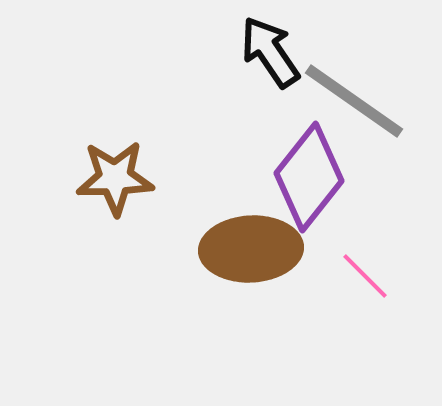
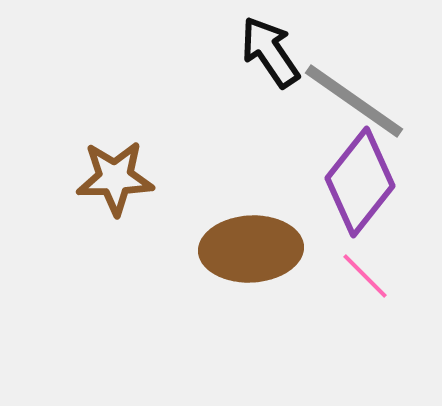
purple diamond: moved 51 px right, 5 px down
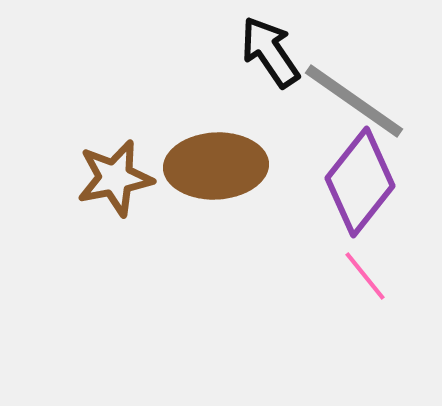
brown star: rotated 10 degrees counterclockwise
brown ellipse: moved 35 px left, 83 px up
pink line: rotated 6 degrees clockwise
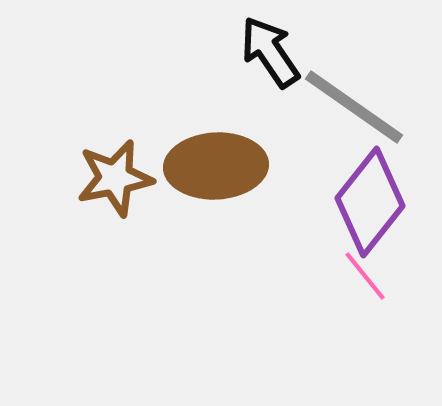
gray line: moved 6 px down
purple diamond: moved 10 px right, 20 px down
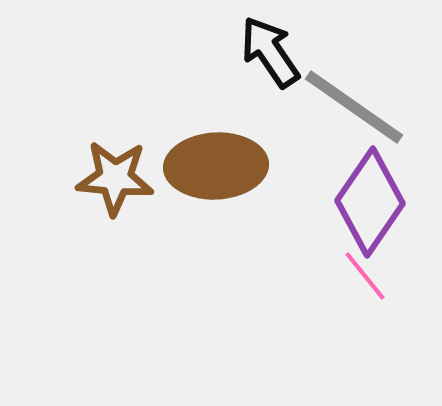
brown star: rotated 16 degrees clockwise
purple diamond: rotated 4 degrees counterclockwise
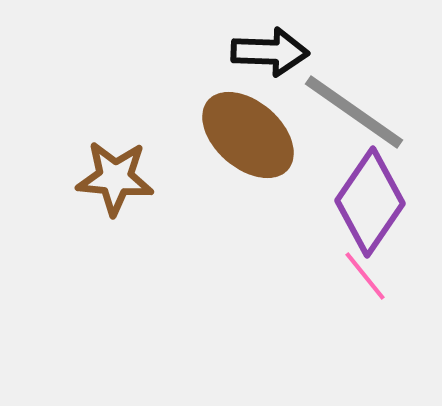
black arrow: rotated 126 degrees clockwise
gray line: moved 5 px down
brown ellipse: moved 32 px right, 31 px up; rotated 44 degrees clockwise
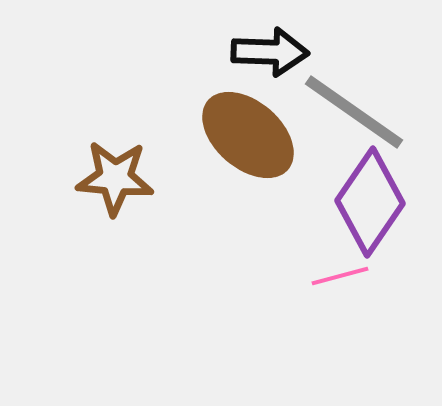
pink line: moved 25 px left; rotated 66 degrees counterclockwise
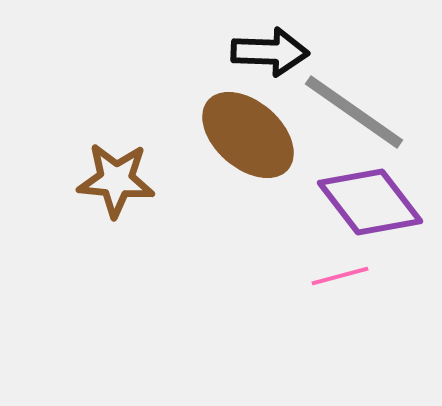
brown star: moved 1 px right, 2 px down
purple diamond: rotated 72 degrees counterclockwise
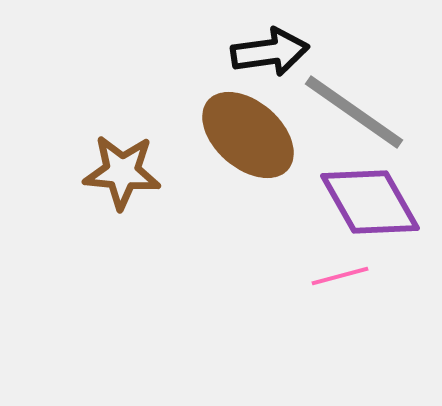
black arrow: rotated 10 degrees counterclockwise
brown star: moved 6 px right, 8 px up
purple diamond: rotated 8 degrees clockwise
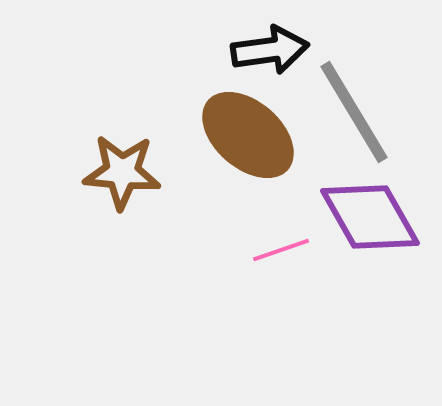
black arrow: moved 2 px up
gray line: rotated 24 degrees clockwise
purple diamond: moved 15 px down
pink line: moved 59 px left, 26 px up; rotated 4 degrees counterclockwise
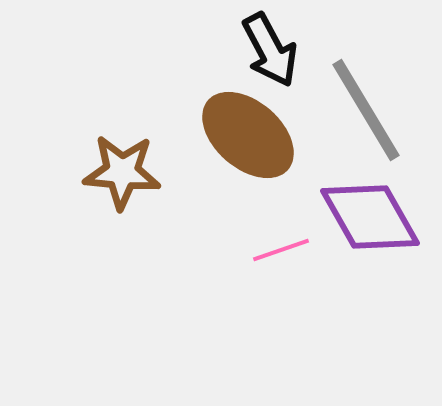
black arrow: rotated 70 degrees clockwise
gray line: moved 12 px right, 2 px up
